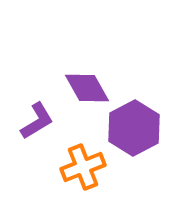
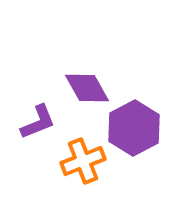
purple L-shape: moved 1 px right, 1 px down; rotated 9 degrees clockwise
orange cross: moved 6 px up
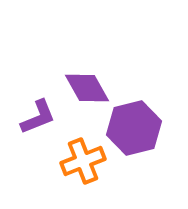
purple L-shape: moved 5 px up
purple hexagon: rotated 14 degrees clockwise
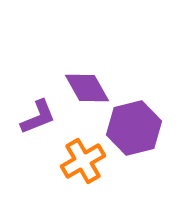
orange cross: rotated 9 degrees counterclockwise
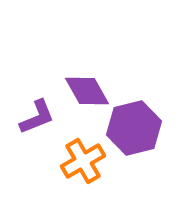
purple diamond: moved 3 px down
purple L-shape: moved 1 px left
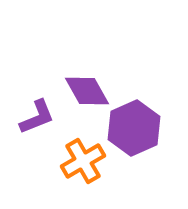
purple hexagon: rotated 10 degrees counterclockwise
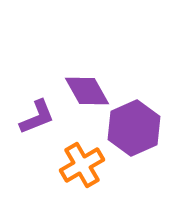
orange cross: moved 1 px left, 4 px down
